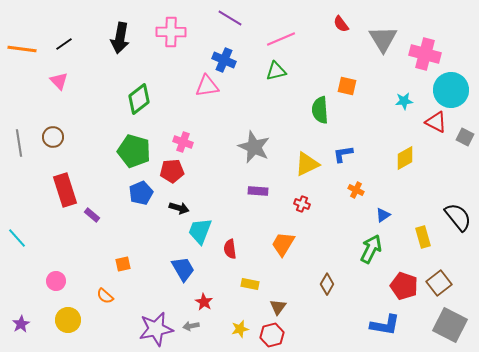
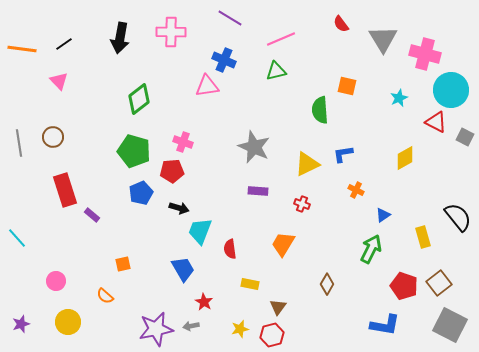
cyan star at (404, 101): moved 5 px left, 3 px up; rotated 18 degrees counterclockwise
yellow circle at (68, 320): moved 2 px down
purple star at (21, 324): rotated 12 degrees clockwise
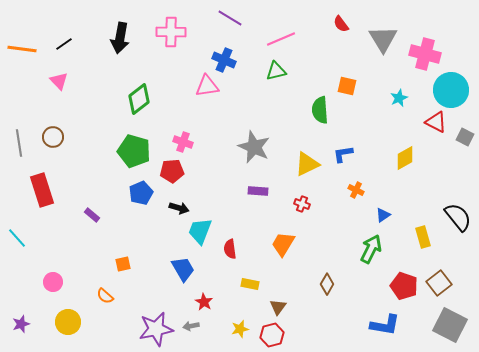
red rectangle at (65, 190): moved 23 px left
pink circle at (56, 281): moved 3 px left, 1 px down
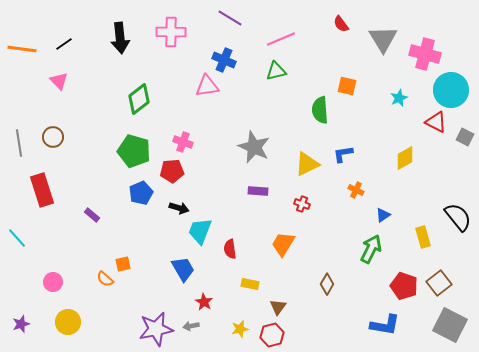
black arrow at (120, 38): rotated 16 degrees counterclockwise
orange semicircle at (105, 296): moved 17 px up
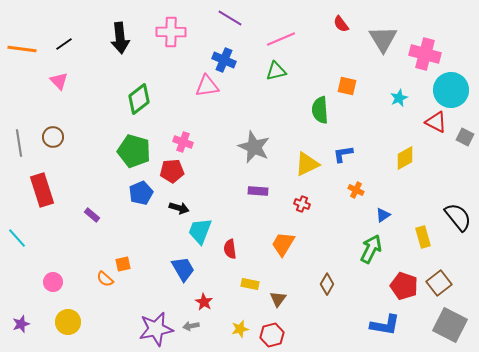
brown triangle at (278, 307): moved 8 px up
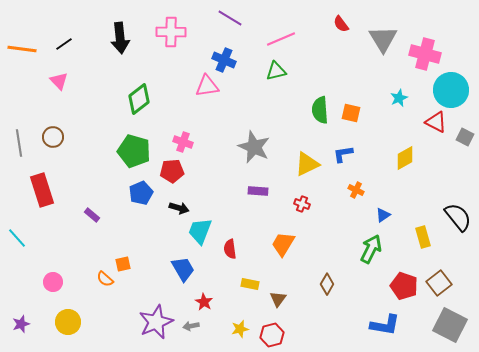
orange square at (347, 86): moved 4 px right, 27 px down
purple star at (156, 329): moved 7 px up; rotated 12 degrees counterclockwise
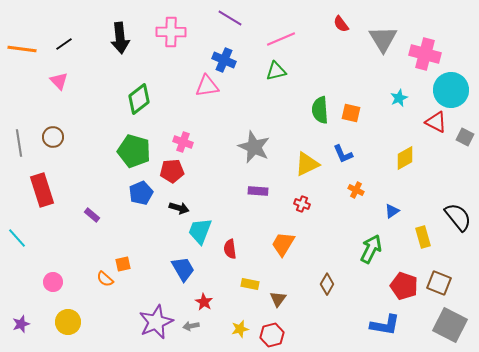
blue L-shape at (343, 154): rotated 105 degrees counterclockwise
blue triangle at (383, 215): moved 9 px right, 4 px up
brown square at (439, 283): rotated 30 degrees counterclockwise
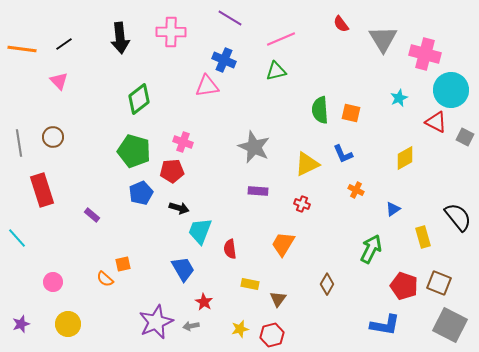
blue triangle at (392, 211): moved 1 px right, 2 px up
yellow circle at (68, 322): moved 2 px down
